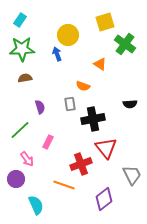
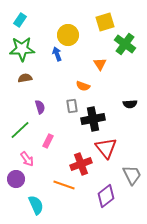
orange triangle: rotated 24 degrees clockwise
gray rectangle: moved 2 px right, 2 px down
pink rectangle: moved 1 px up
purple diamond: moved 2 px right, 3 px up
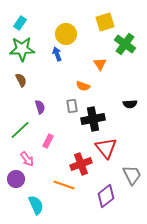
cyan rectangle: moved 3 px down
yellow circle: moved 2 px left, 1 px up
brown semicircle: moved 4 px left, 2 px down; rotated 72 degrees clockwise
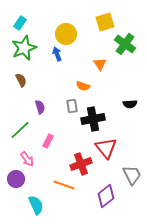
green star: moved 2 px right, 1 px up; rotated 20 degrees counterclockwise
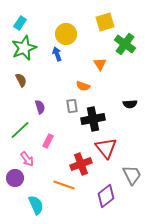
purple circle: moved 1 px left, 1 px up
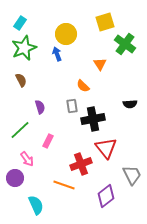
orange semicircle: rotated 24 degrees clockwise
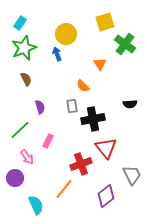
brown semicircle: moved 5 px right, 1 px up
pink arrow: moved 2 px up
orange line: moved 4 px down; rotated 70 degrees counterclockwise
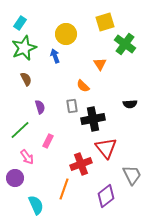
blue arrow: moved 2 px left, 2 px down
orange line: rotated 20 degrees counterclockwise
